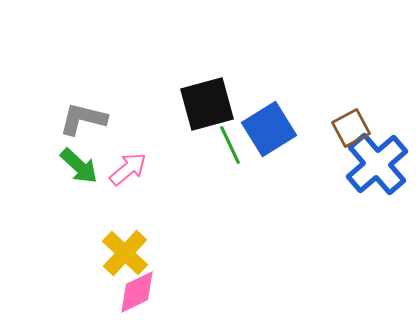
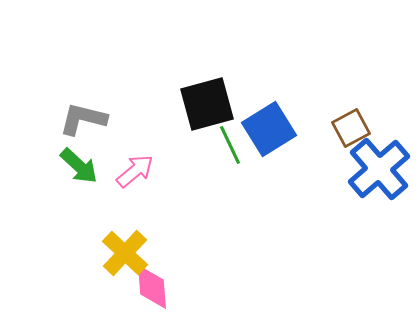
blue cross: moved 2 px right, 5 px down
pink arrow: moved 7 px right, 2 px down
pink diamond: moved 15 px right, 5 px up; rotated 69 degrees counterclockwise
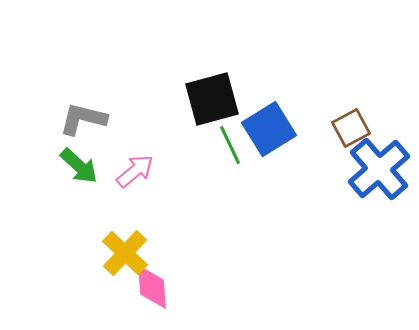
black square: moved 5 px right, 5 px up
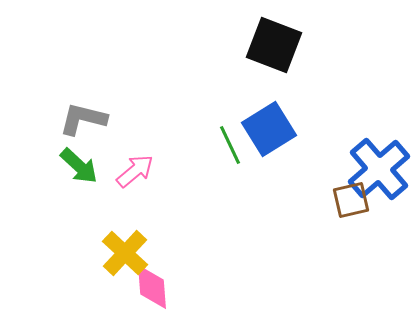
black square: moved 62 px right, 54 px up; rotated 36 degrees clockwise
brown square: moved 72 px down; rotated 15 degrees clockwise
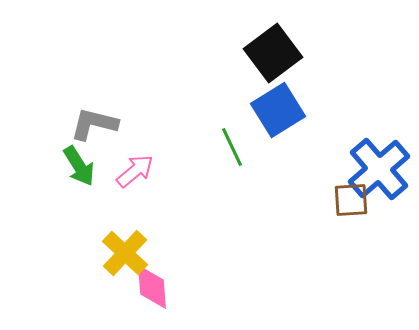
black square: moved 1 px left, 8 px down; rotated 32 degrees clockwise
gray L-shape: moved 11 px right, 5 px down
blue square: moved 9 px right, 19 px up
green line: moved 2 px right, 2 px down
green arrow: rotated 15 degrees clockwise
brown square: rotated 9 degrees clockwise
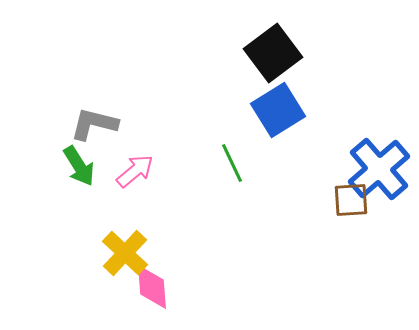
green line: moved 16 px down
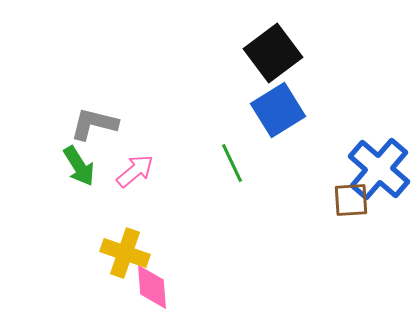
blue cross: rotated 8 degrees counterclockwise
yellow cross: rotated 24 degrees counterclockwise
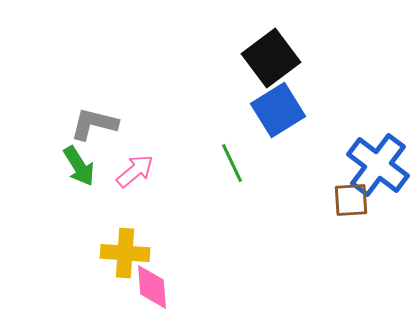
black square: moved 2 px left, 5 px down
blue cross: moved 1 px left, 4 px up; rotated 4 degrees counterclockwise
yellow cross: rotated 15 degrees counterclockwise
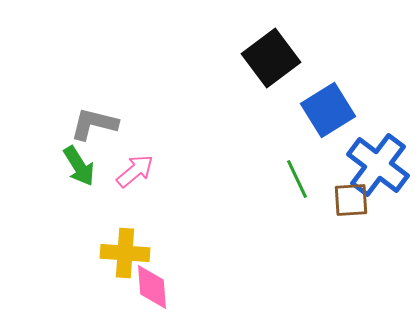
blue square: moved 50 px right
green line: moved 65 px right, 16 px down
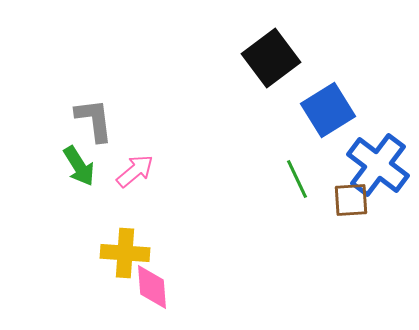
gray L-shape: moved 4 px up; rotated 69 degrees clockwise
